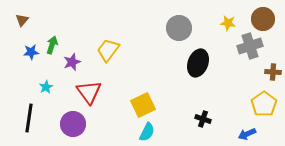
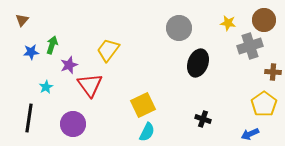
brown circle: moved 1 px right, 1 px down
purple star: moved 3 px left, 3 px down
red triangle: moved 1 px right, 7 px up
blue arrow: moved 3 px right
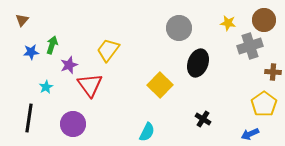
yellow square: moved 17 px right, 20 px up; rotated 20 degrees counterclockwise
black cross: rotated 14 degrees clockwise
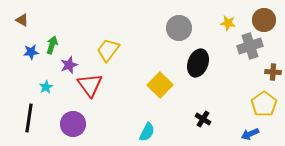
brown triangle: rotated 40 degrees counterclockwise
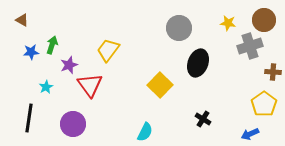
cyan semicircle: moved 2 px left
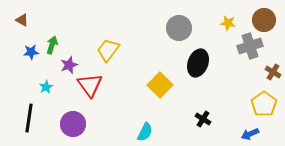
brown cross: rotated 28 degrees clockwise
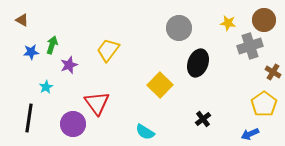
red triangle: moved 7 px right, 18 px down
black cross: rotated 21 degrees clockwise
cyan semicircle: rotated 96 degrees clockwise
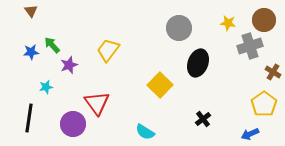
brown triangle: moved 9 px right, 9 px up; rotated 24 degrees clockwise
green arrow: rotated 60 degrees counterclockwise
cyan star: rotated 16 degrees clockwise
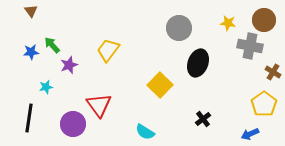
gray cross: rotated 30 degrees clockwise
red triangle: moved 2 px right, 2 px down
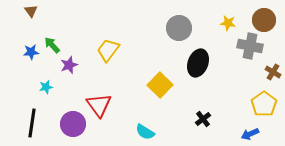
black line: moved 3 px right, 5 px down
